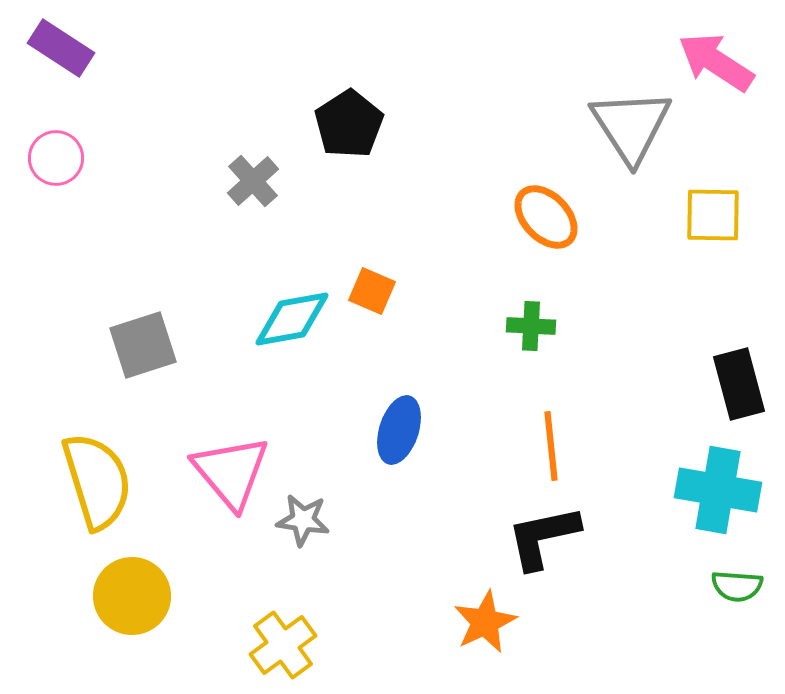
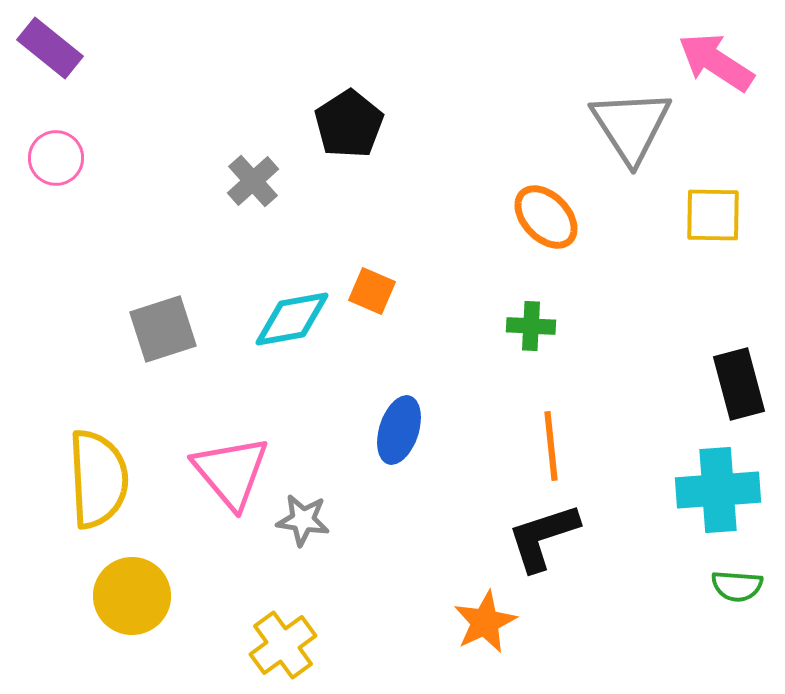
purple rectangle: moved 11 px left; rotated 6 degrees clockwise
gray square: moved 20 px right, 16 px up
yellow semicircle: moved 1 px right, 2 px up; rotated 14 degrees clockwise
cyan cross: rotated 14 degrees counterclockwise
black L-shape: rotated 6 degrees counterclockwise
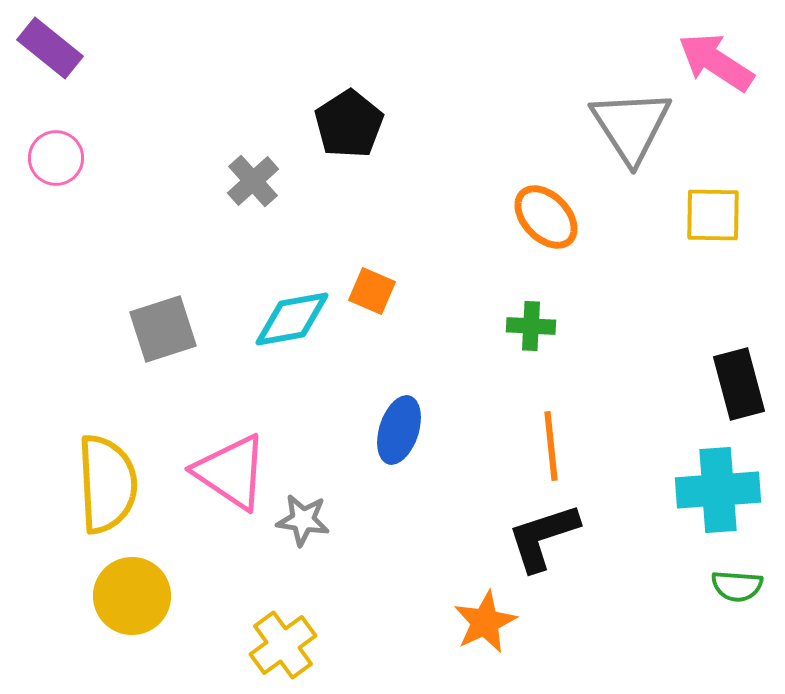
pink triangle: rotated 16 degrees counterclockwise
yellow semicircle: moved 9 px right, 5 px down
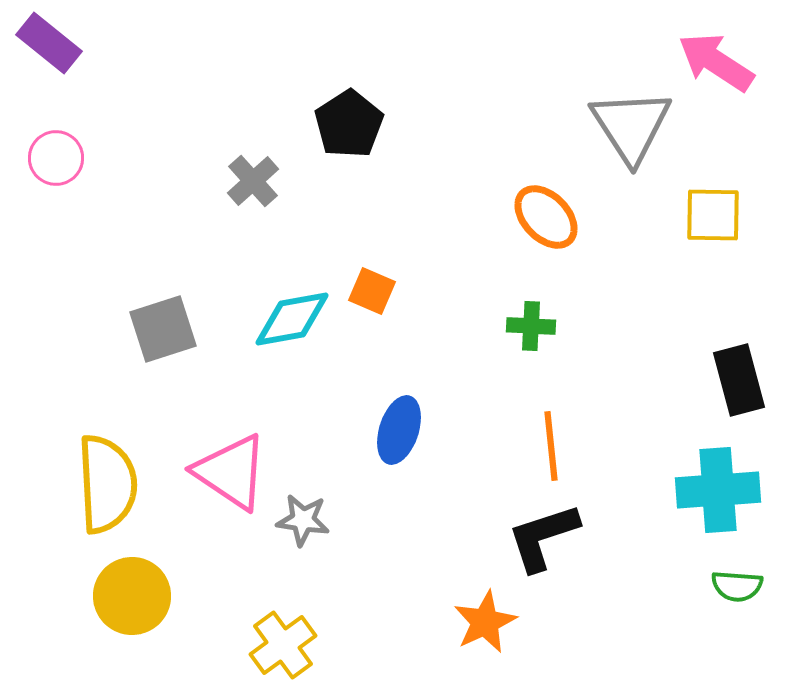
purple rectangle: moved 1 px left, 5 px up
black rectangle: moved 4 px up
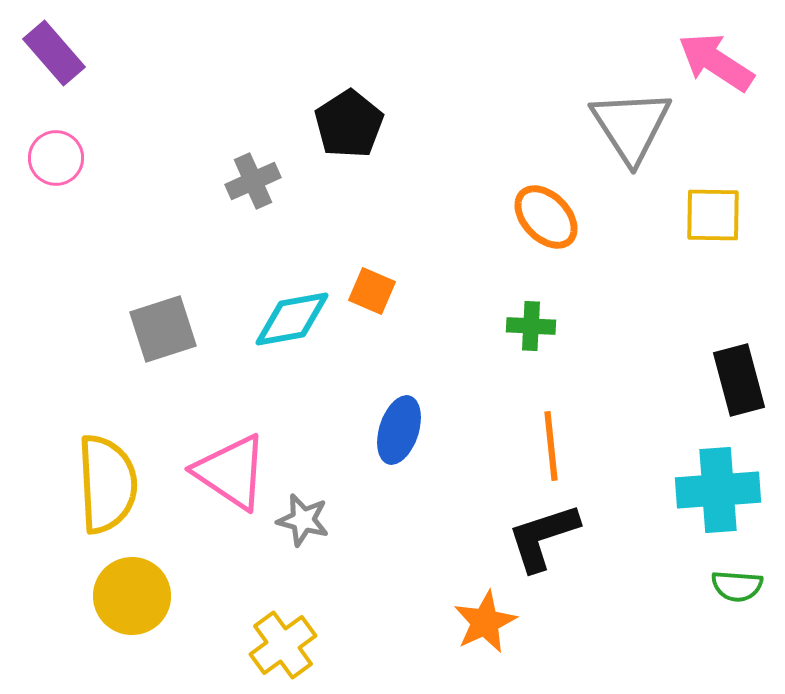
purple rectangle: moved 5 px right, 10 px down; rotated 10 degrees clockwise
gray cross: rotated 18 degrees clockwise
gray star: rotated 6 degrees clockwise
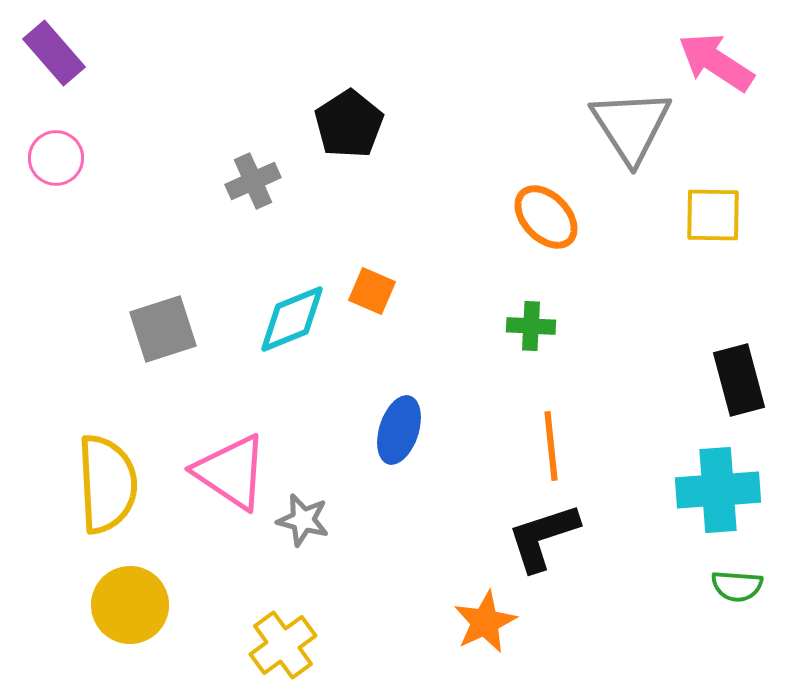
cyan diamond: rotated 12 degrees counterclockwise
yellow circle: moved 2 px left, 9 px down
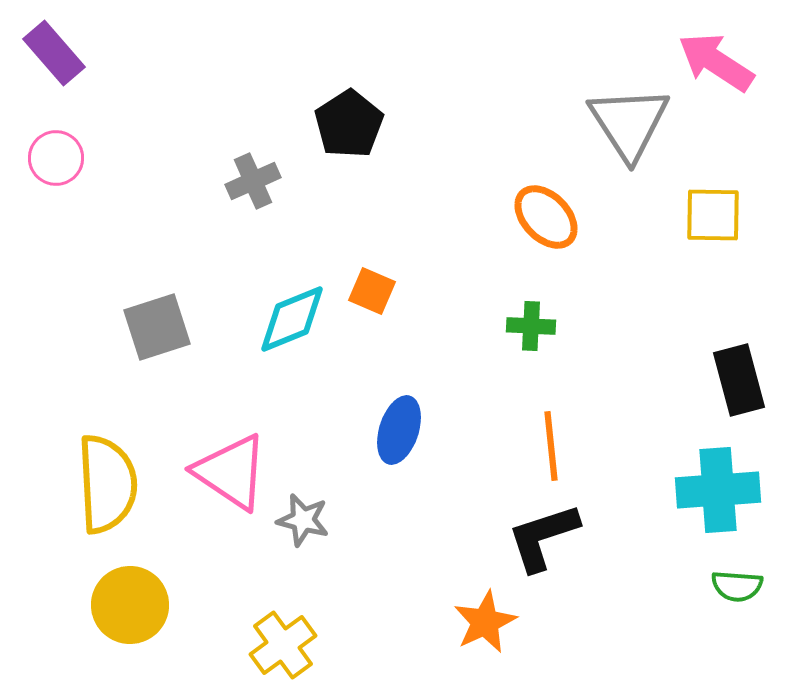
gray triangle: moved 2 px left, 3 px up
gray square: moved 6 px left, 2 px up
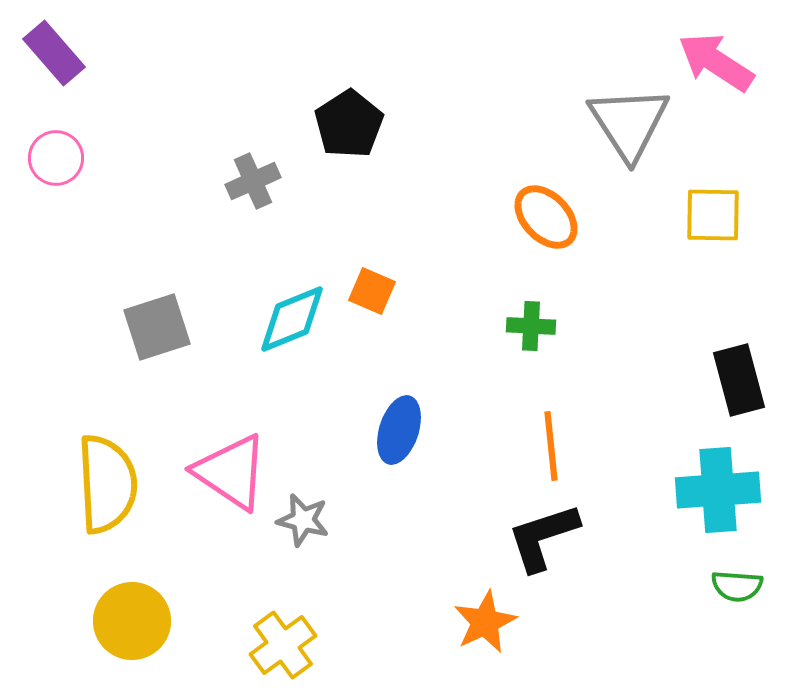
yellow circle: moved 2 px right, 16 px down
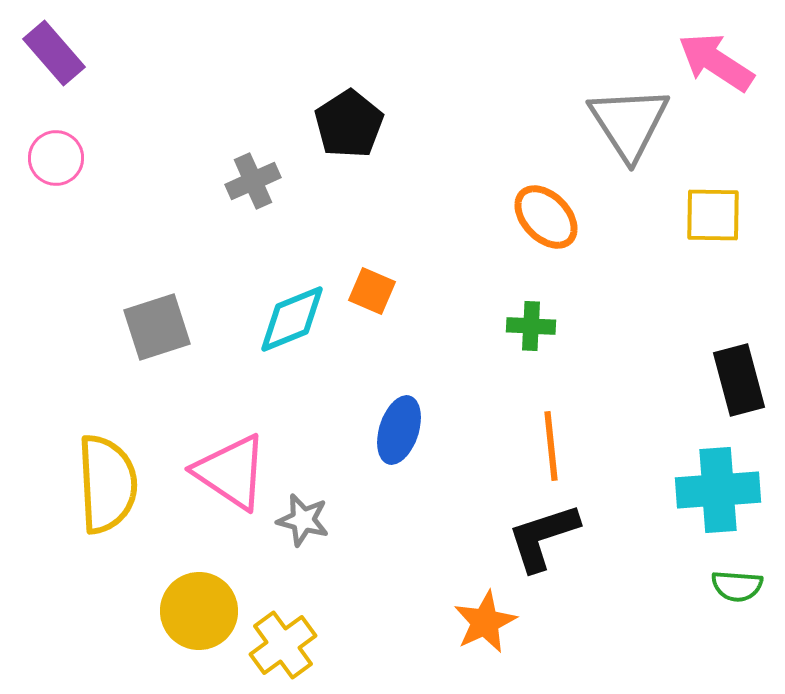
yellow circle: moved 67 px right, 10 px up
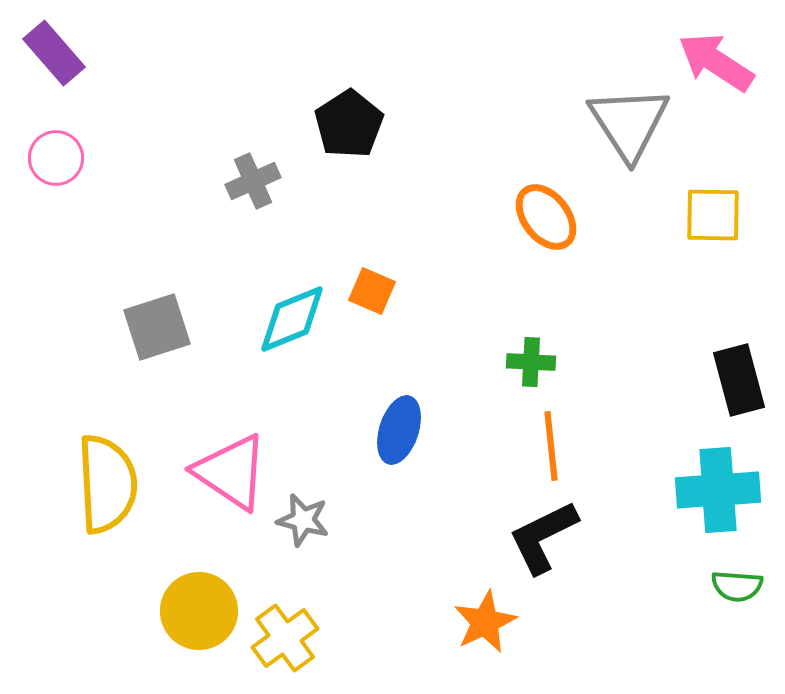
orange ellipse: rotated 6 degrees clockwise
green cross: moved 36 px down
black L-shape: rotated 8 degrees counterclockwise
yellow cross: moved 2 px right, 7 px up
